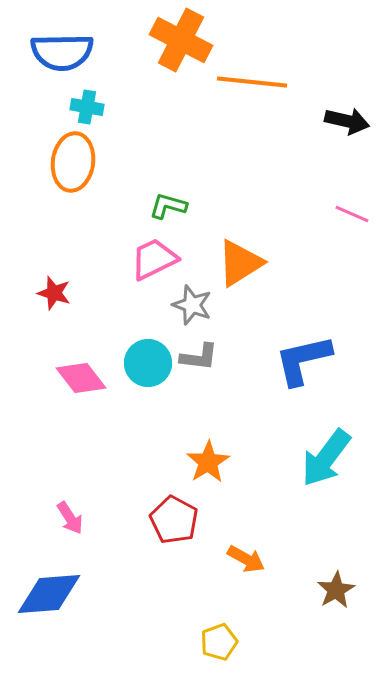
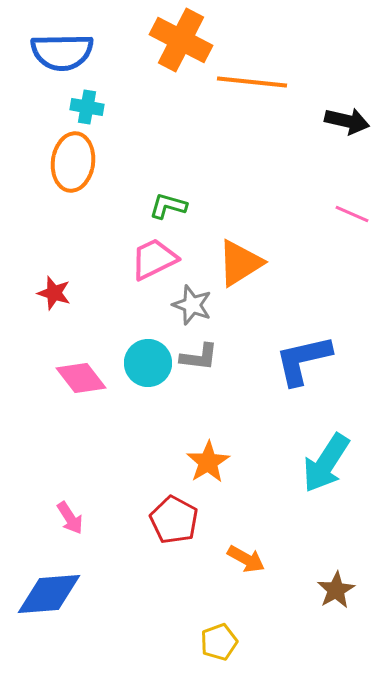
cyan arrow: moved 5 px down; rotated 4 degrees counterclockwise
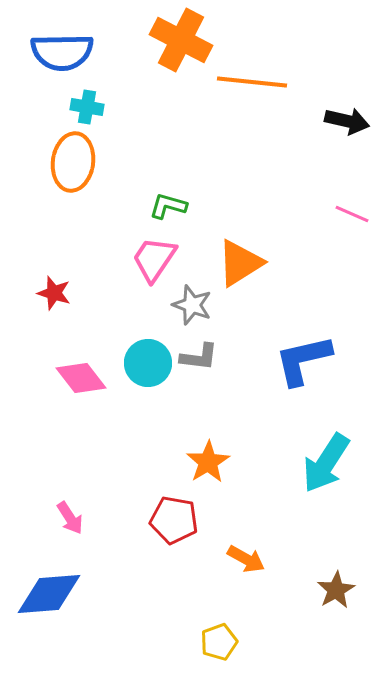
pink trapezoid: rotated 30 degrees counterclockwise
red pentagon: rotated 18 degrees counterclockwise
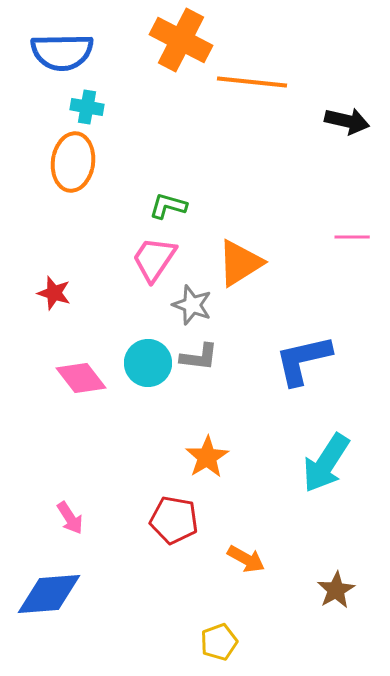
pink line: moved 23 px down; rotated 24 degrees counterclockwise
orange star: moved 1 px left, 5 px up
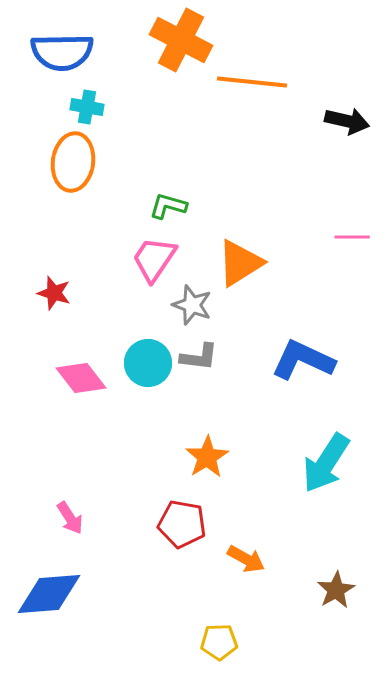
blue L-shape: rotated 38 degrees clockwise
red pentagon: moved 8 px right, 4 px down
yellow pentagon: rotated 18 degrees clockwise
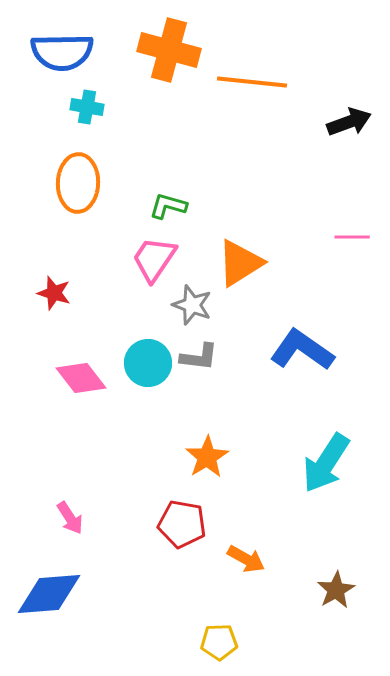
orange cross: moved 12 px left, 10 px down; rotated 12 degrees counterclockwise
black arrow: moved 2 px right, 1 px down; rotated 33 degrees counterclockwise
orange ellipse: moved 5 px right, 21 px down; rotated 6 degrees counterclockwise
blue L-shape: moved 1 px left, 10 px up; rotated 10 degrees clockwise
